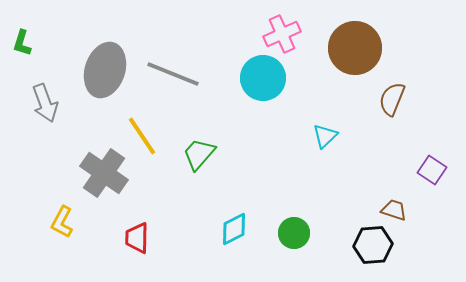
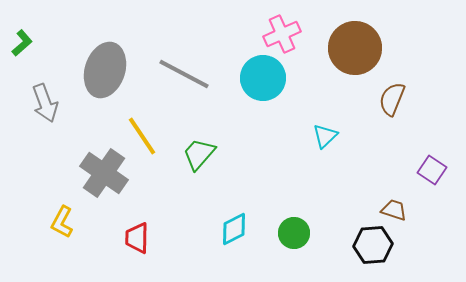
green L-shape: rotated 148 degrees counterclockwise
gray line: moved 11 px right; rotated 6 degrees clockwise
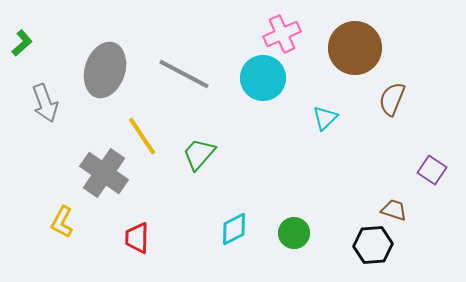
cyan triangle: moved 18 px up
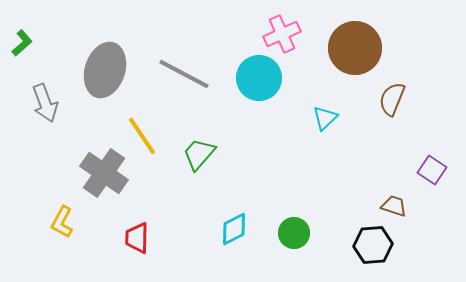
cyan circle: moved 4 px left
brown trapezoid: moved 4 px up
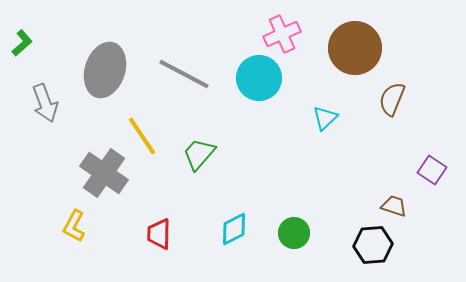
yellow L-shape: moved 12 px right, 4 px down
red trapezoid: moved 22 px right, 4 px up
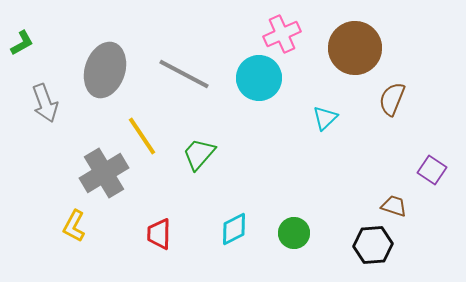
green L-shape: rotated 12 degrees clockwise
gray cross: rotated 24 degrees clockwise
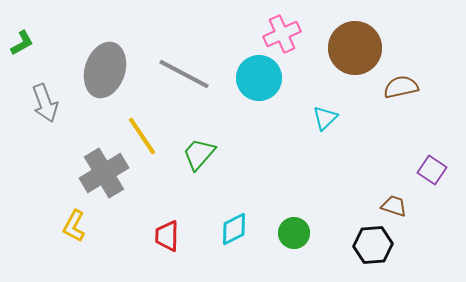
brown semicircle: moved 9 px right, 12 px up; rotated 56 degrees clockwise
red trapezoid: moved 8 px right, 2 px down
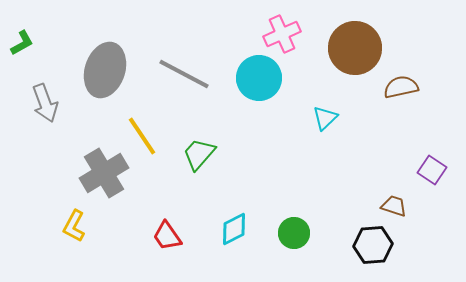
red trapezoid: rotated 36 degrees counterclockwise
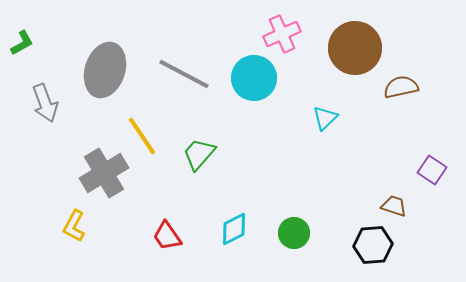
cyan circle: moved 5 px left
